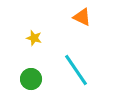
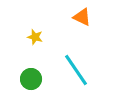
yellow star: moved 1 px right, 1 px up
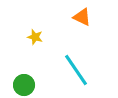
green circle: moved 7 px left, 6 px down
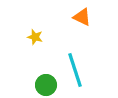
cyan line: moved 1 px left; rotated 16 degrees clockwise
green circle: moved 22 px right
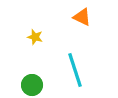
green circle: moved 14 px left
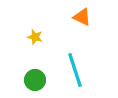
green circle: moved 3 px right, 5 px up
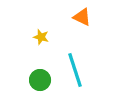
yellow star: moved 6 px right
green circle: moved 5 px right
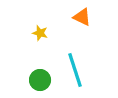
yellow star: moved 1 px left, 4 px up
